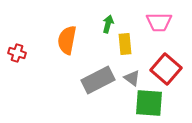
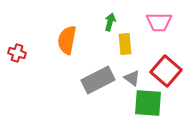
green arrow: moved 2 px right, 2 px up
red square: moved 2 px down
green square: moved 1 px left
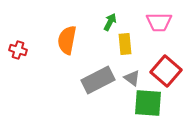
green arrow: rotated 12 degrees clockwise
red cross: moved 1 px right, 3 px up
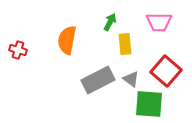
gray triangle: moved 1 px left, 1 px down
green square: moved 1 px right, 1 px down
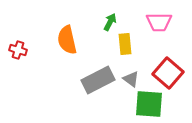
orange semicircle: rotated 24 degrees counterclockwise
red square: moved 2 px right, 2 px down
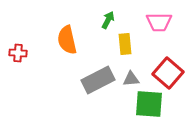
green arrow: moved 2 px left, 2 px up
red cross: moved 3 px down; rotated 12 degrees counterclockwise
gray triangle: rotated 42 degrees counterclockwise
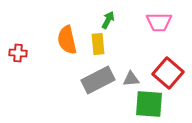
yellow rectangle: moved 27 px left
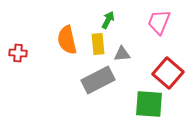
pink trapezoid: rotated 112 degrees clockwise
gray triangle: moved 9 px left, 25 px up
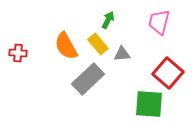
pink trapezoid: rotated 8 degrees counterclockwise
orange semicircle: moved 1 px left, 6 px down; rotated 16 degrees counterclockwise
yellow rectangle: rotated 35 degrees counterclockwise
gray rectangle: moved 10 px left, 1 px up; rotated 16 degrees counterclockwise
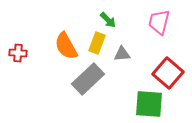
green arrow: rotated 108 degrees clockwise
yellow rectangle: moved 1 px left, 1 px up; rotated 60 degrees clockwise
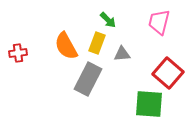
red cross: rotated 12 degrees counterclockwise
gray rectangle: rotated 20 degrees counterclockwise
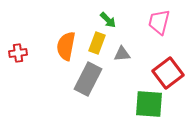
orange semicircle: rotated 40 degrees clockwise
red square: rotated 12 degrees clockwise
